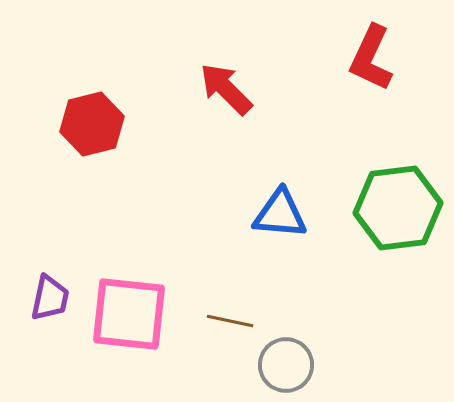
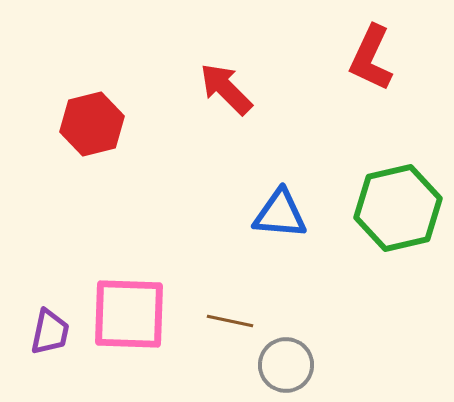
green hexagon: rotated 6 degrees counterclockwise
purple trapezoid: moved 34 px down
pink square: rotated 4 degrees counterclockwise
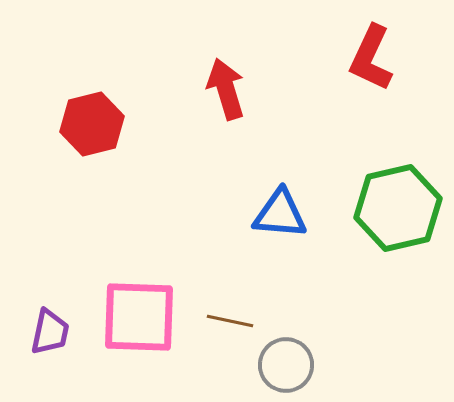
red arrow: rotated 28 degrees clockwise
pink square: moved 10 px right, 3 px down
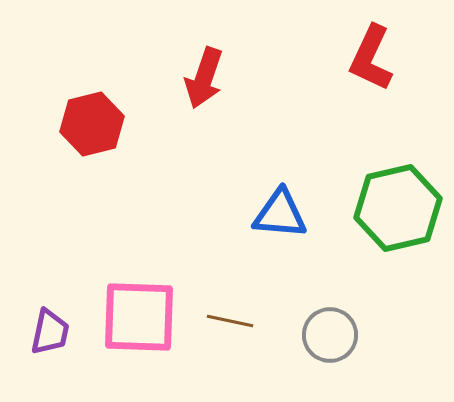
red arrow: moved 22 px left, 11 px up; rotated 144 degrees counterclockwise
gray circle: moved 44 px right, 30 px up
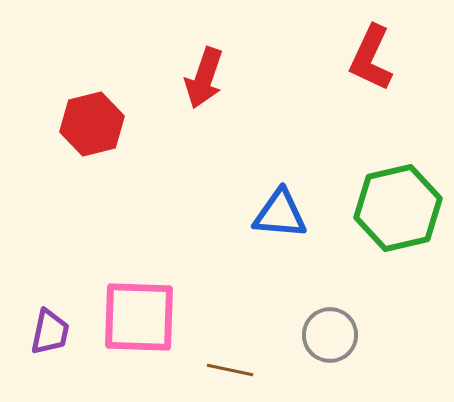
brown line: moved 49 px down
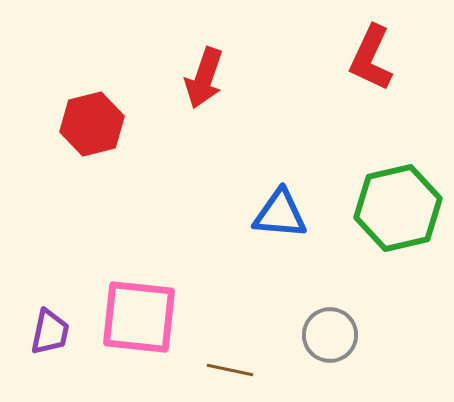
pink square: rotated 4 degrees clockwise
